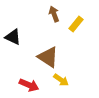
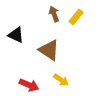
yellow rectangle: moved 7 px up
black triangle: moved 3 px right, 2 px up
brown triangle: moved 1 px right, 7 px up
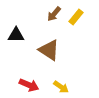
brown arrow: rotated 119 degrees counterclockwise
black triangle: rotated 24 degrees counterclockwise
yellow arrow: moved 7 px down
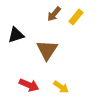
black triangle: rotated 18 degrees counterclockwise
brown triangle: moved 2 px left; rotated 30 degrees clockwise
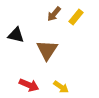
black triangle: rotated 30 degrees clockwise
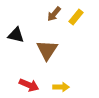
yellow arrow: rotated 35 degrees counterclockwise
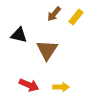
black triangle: moved 3 px right
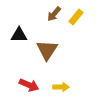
black triangle: rotated 12 degrees counterclockwise
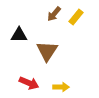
brown triangle: moved 1 px down
red arrow: moved 2 px up
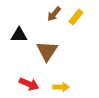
red arrow: moved 1 px down
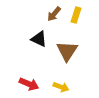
yellow rectangle: moved 2 px up; rotated 21 degrees counterclockwise
black triangle: moved 20 px right, 4 px down; rotated 24 degrees clockwise
brown triangle: moved 20 px right
yellow arrow: rotated 21 degrees clockwise
